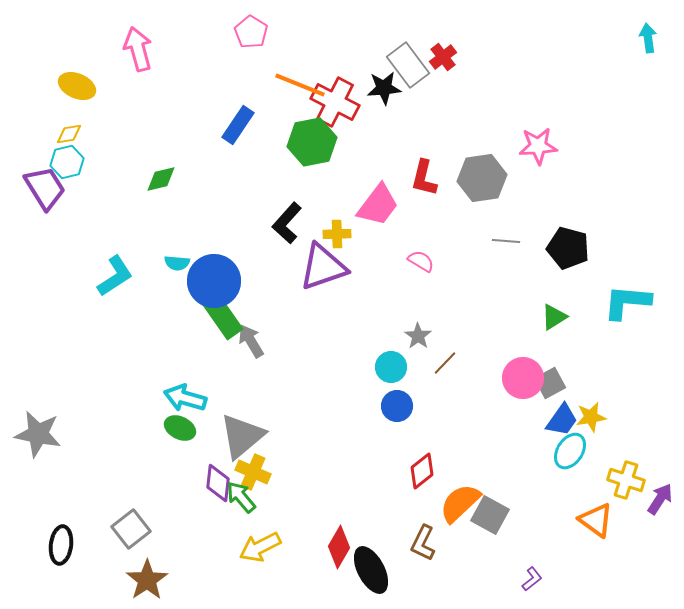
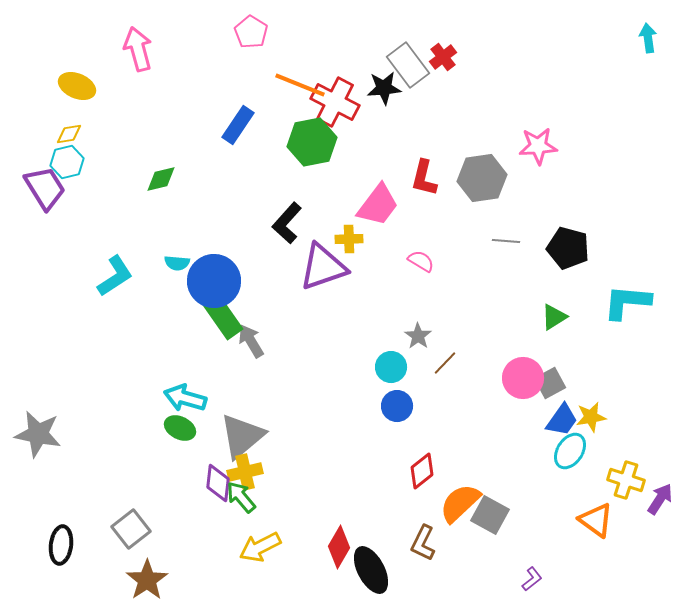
yellow cross at (337, 234): moved 12 px right, 5 px down
yellow cross at (253, 472): moved 8 px left; rotated 36 degrees counterclockwise
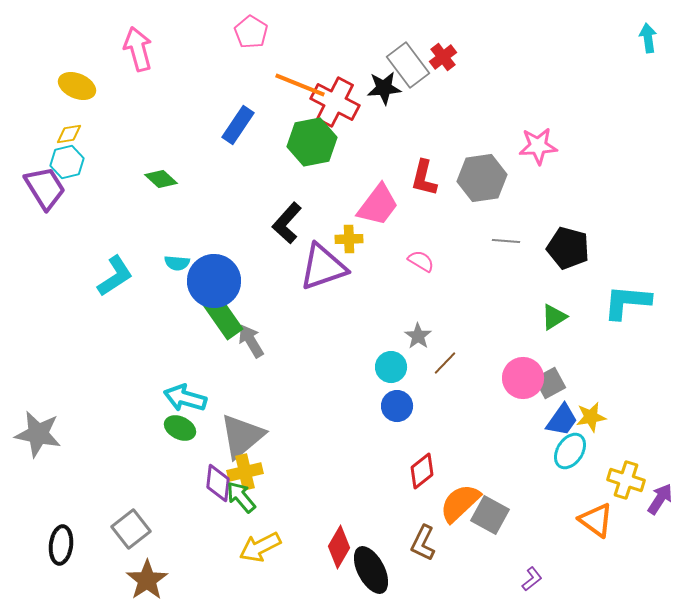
green diamond at (161, 179): rotated 56 degrees clockwise
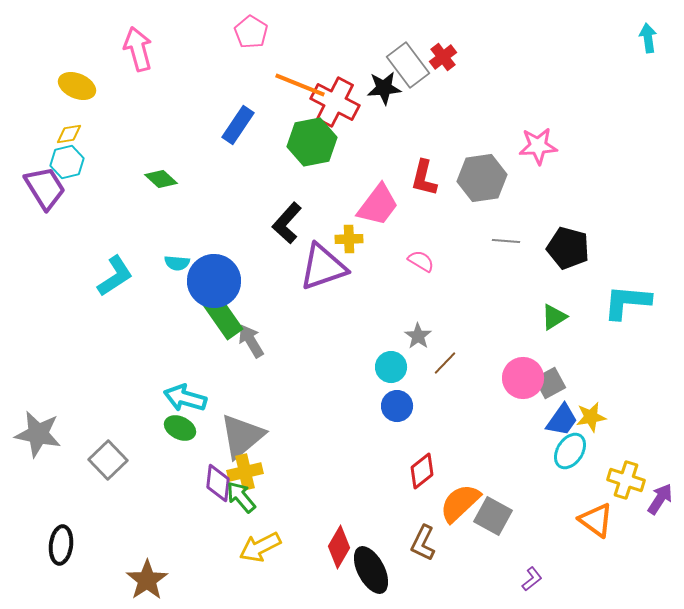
gray square at (490, 515): moved 3 px right, 1 px down
gray square at (131, 529): moved 23 px left, 69 px up; rotated 6 degrees counterclockwise
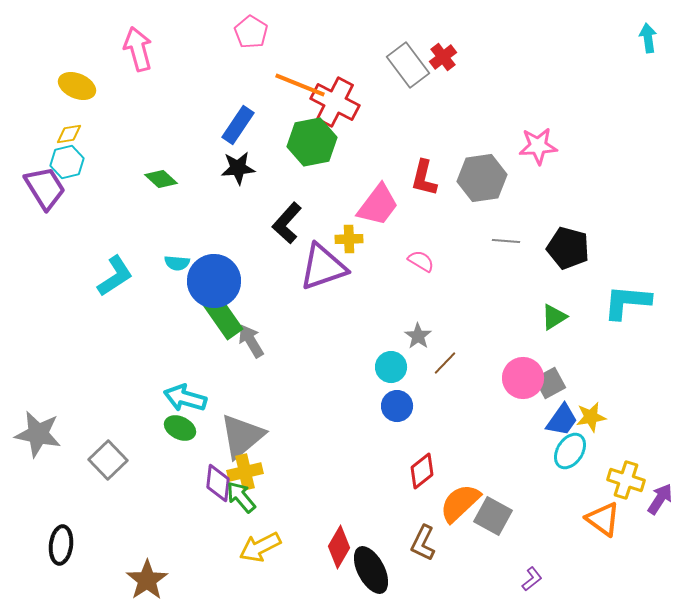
black star at (384, 88): moved 146 px left, 80 px down
orange triangle at (596, 520): moved 7 px right, 1 px up
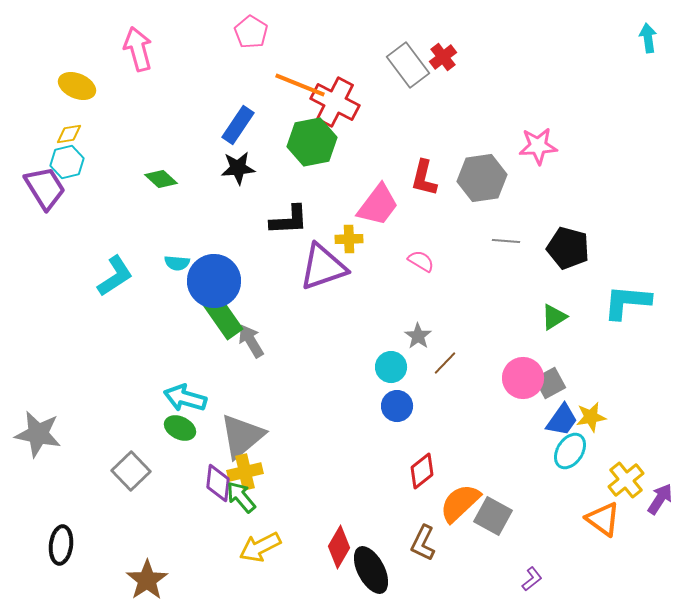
black L-shape at (287, 223): moved 2 px right, 3 px up; rotated 135 degrees counterclockwise
gray square at (108, 460): moved 23 px right, 11 px down
yellow cross at (626, 480): rotated 33 degrees clockwise
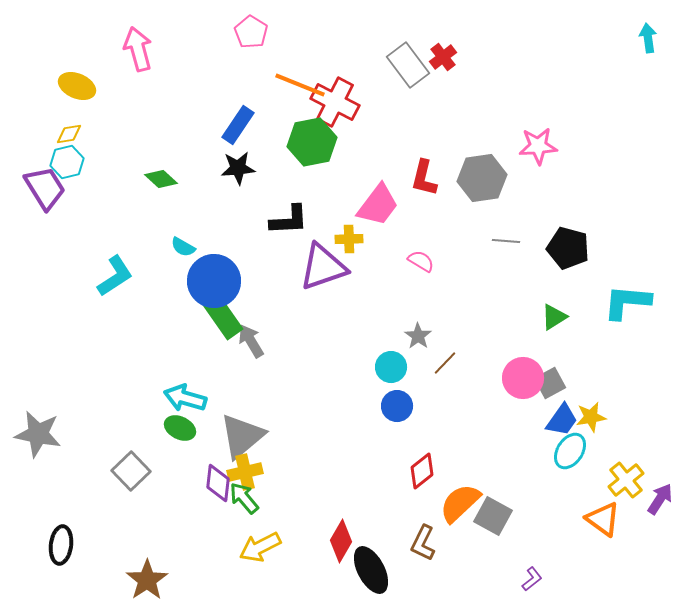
cyan semicircle at (177, 263): moved 6 px right, 16 px up; rotated 25 degrees clockwise
green arrow at (241, 497): moved 3 px right, 1 px down
red diamond at (339, 547): moved 2 px right, 6 px up
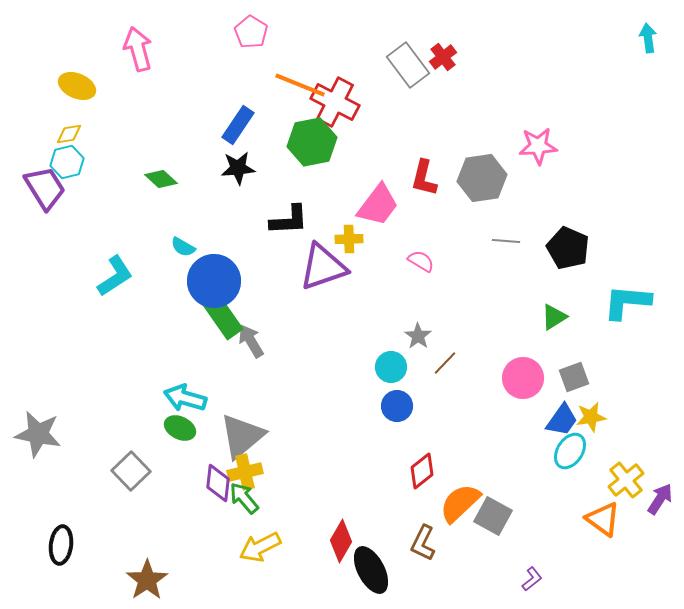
black pentagon at (568, 248): rotated 9 degrees clockwise
gray square at (550, 383): moved 24 px right, 6 px up; rotated 8 degrees clockwise
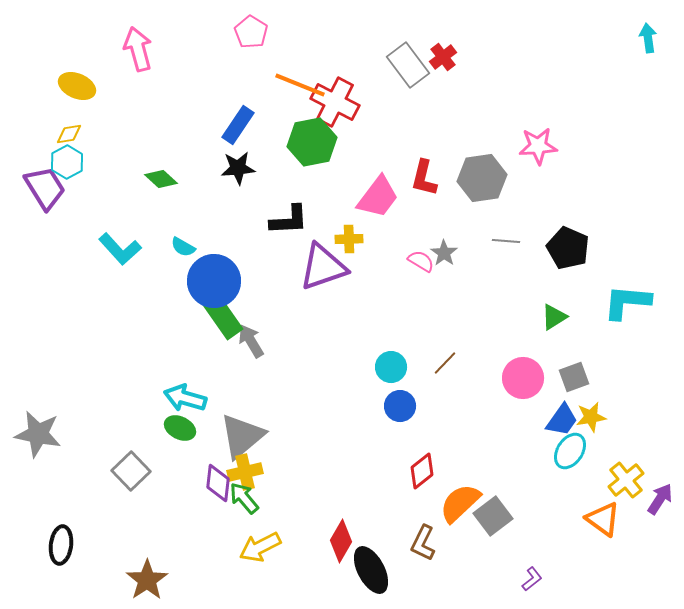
cyan hexagon at (67, 162): rotated 16 degrees counterclockwise
pink trapezoid at (378, 205): moved 8 px up
cyan L-shape at (115, 276): moved 5 px right, 27 px up; rotated 81 degrees clockwise
gray star at (418, 336): moved 26 px right, 83 px up
blue circle at (397, 406): moved 3 px right
gray square at (493, 516): rotated 24 degrees clockwise
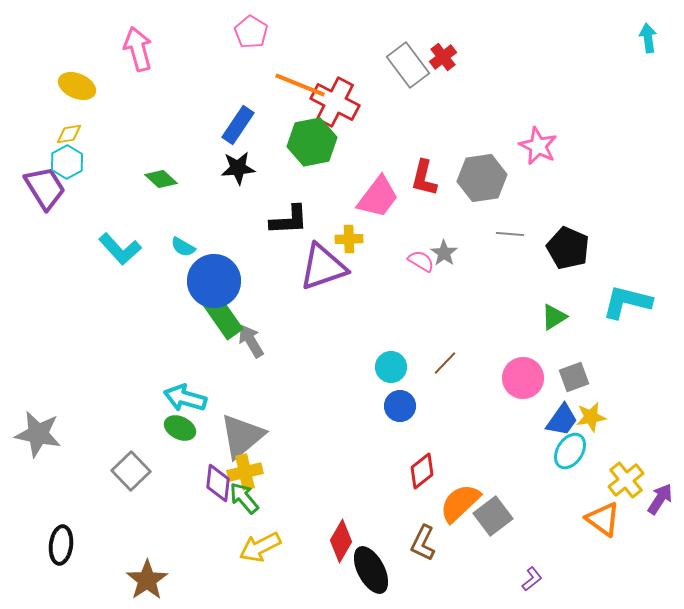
pink star at (538, 146): rotated 30 degrees clockwise
gray line at (506, 241): moved 4 px right, 7 px up
cyan L-shape at (627, 302): rotated 9 degrees clockwise
